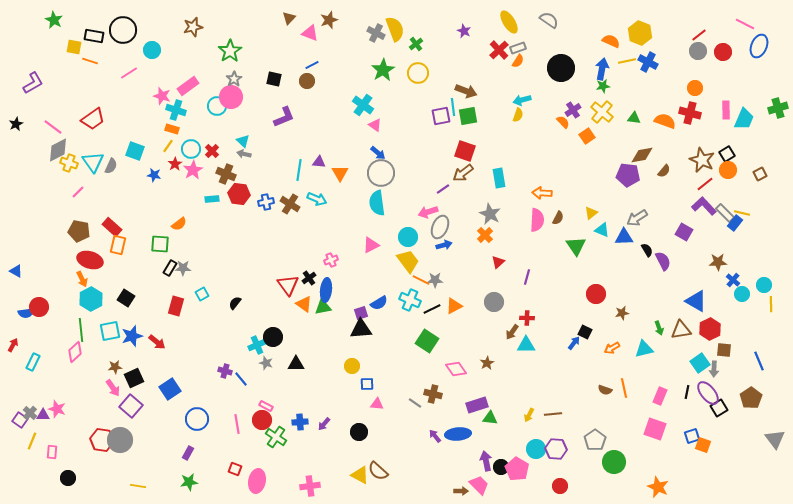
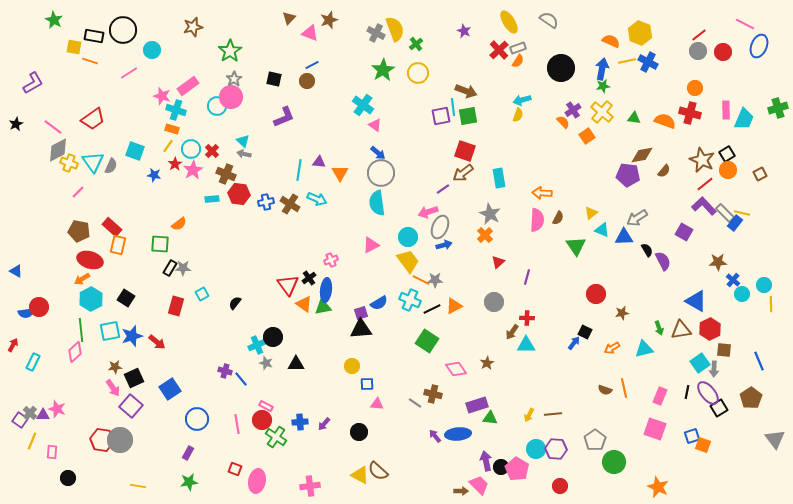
orange arrow at (82, 279): rotated 84 degrees clockwise
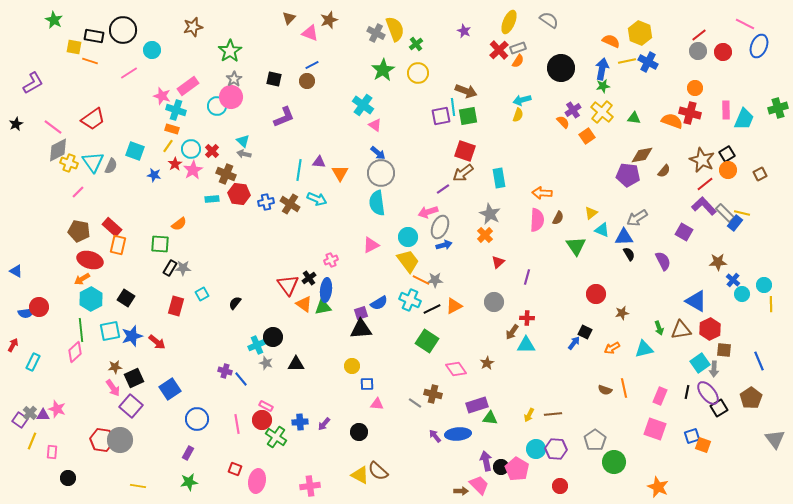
yellow ellipse at (509, 22): rotated 55 degrees clockwise
orange semicircle at (665, 121): moved 7 px right
black semicircle at (647, 250): moved 18 px left, 4 px down
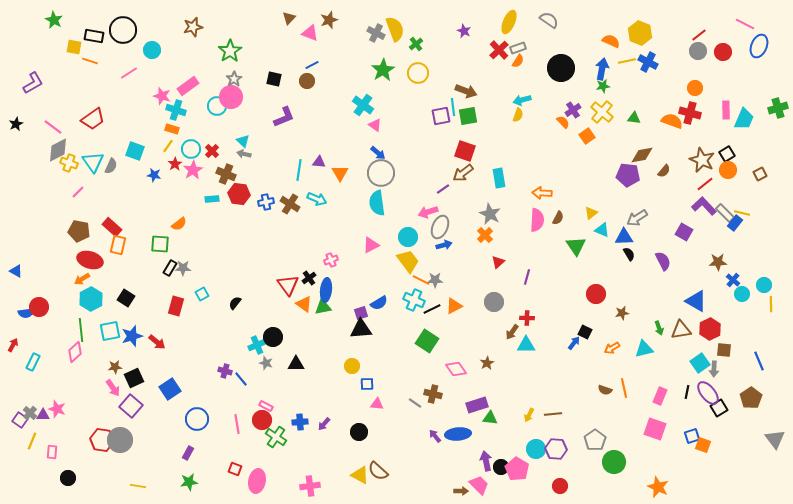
cyan cross at (410, 300): moved 4 px right
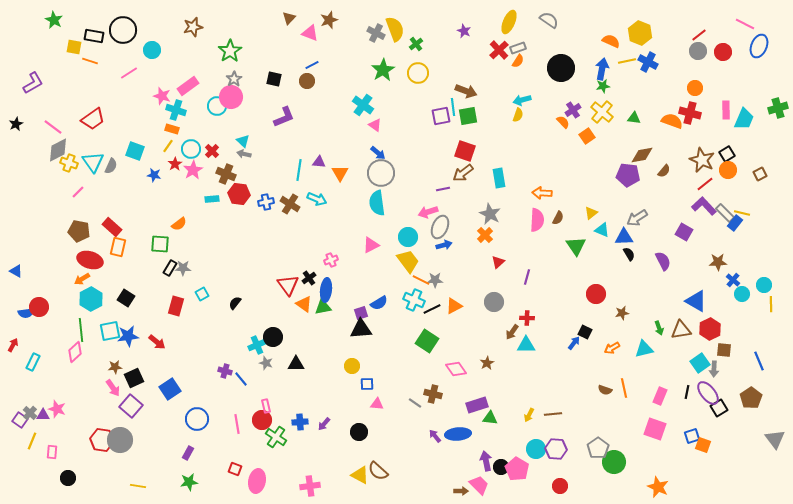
purple line at (443, 189): rotated 24 degrees clockwise
orange rectangle at (118, 245): moved 2 px down
blue star at (132, 336): moved 4 px left; rotated 10 degrees clockwise
pink rectangle at (266, 406): rotated 48 degrees clockwise
gray pentagon at (595, 440): moved 3 px right, 8 px down
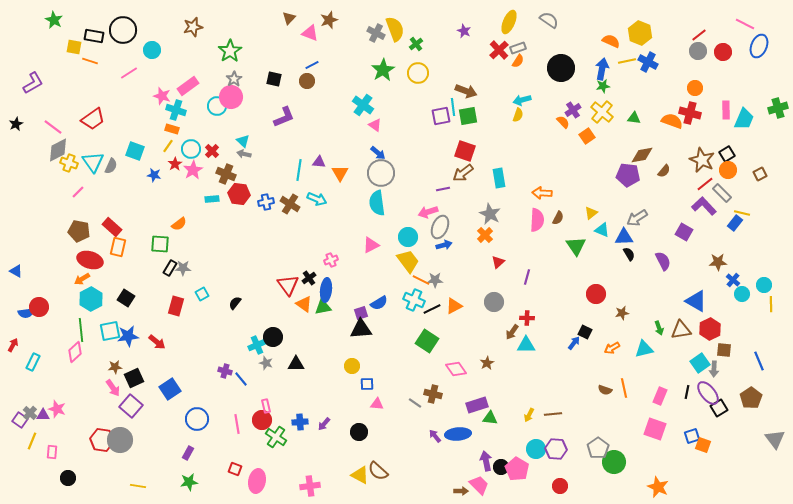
gray rectangle at (725, 213): moved 3 px left, 20 px up
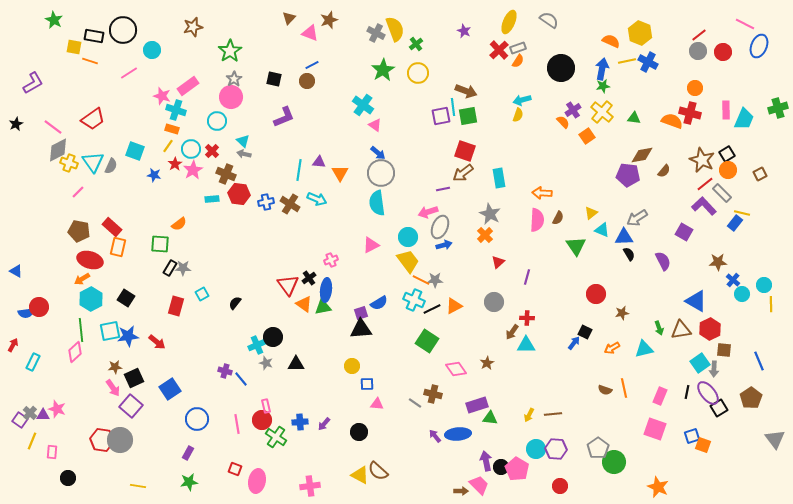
cyan circle at (217, 106): moved 15 px down
